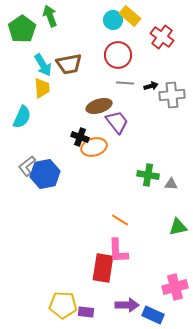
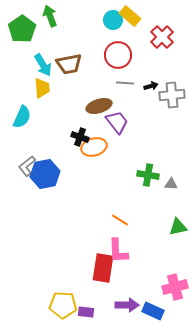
red cross: rotated 10 degrees clockwise
blue rectangle: moved 4 px up
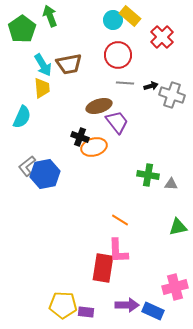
gray cross: rotated 25 degrees clockwise
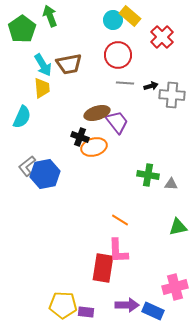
gray cross: rotated 15 degrees counterclockwise
brown ellipse: moved 2 px left, 7 px down
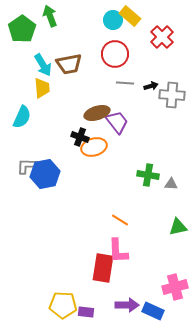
red circle: moved 3 px left, 1 px up
gray L-shape: rotated 40 degrees clockwise
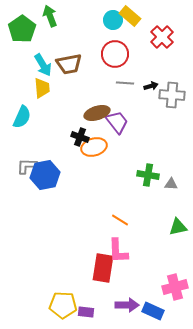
blue hexagon: moved 1 px down
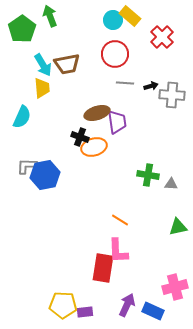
brown trapezoid: moved 2 px left
purple trapezoid: rotated 30 degrees clockwise
purple arrow: rotated 65 degrees counterclockwise
purple rectangle: moved 1 px left; rotated 14 degrees counterclockwise
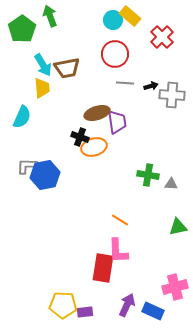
brown trapezoid: moved 4 px down
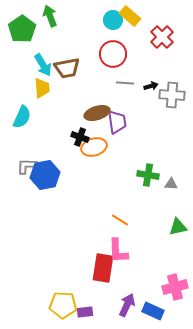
red circle: moved 2 px left
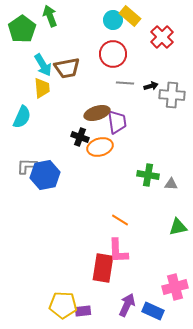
orange ellipse: moved 6 px right
purple rectangle: moved 2 px left, 1 px up
